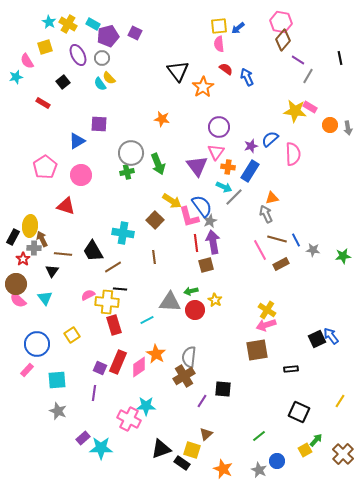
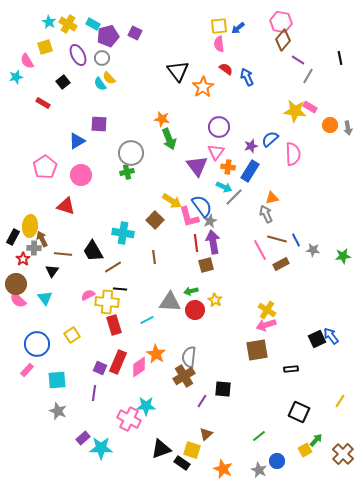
green arrow at (158, 164): moved 11 px right, 25 px up
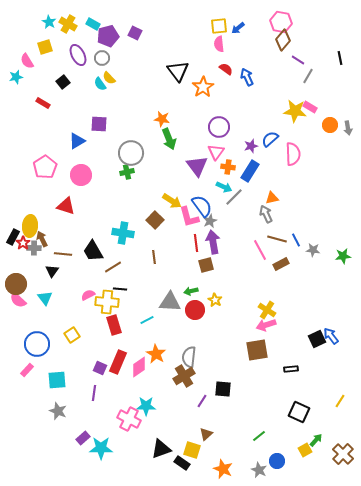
red star at (23, 259): moved 16 px up
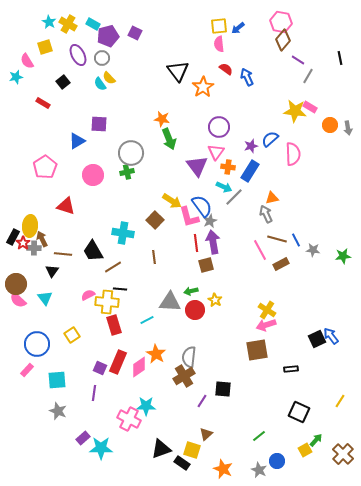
pink circle at (81, 175): moved 12 px right
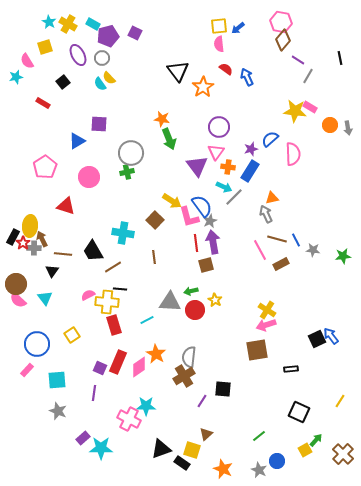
purple star at (251, 146): moved 3 px down
pink circle at (93, 175): moved 4 px left, 2 px down
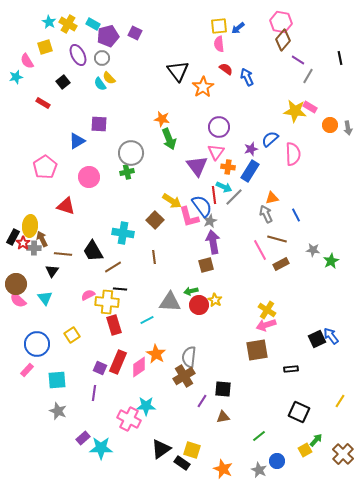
blue line at (296, 240): moved 25 px up
red line at (196, 243): moved 18 px right, 48 px up
green star at (343, 256): moved 12 px left, 5 px down; rotated 21 degrees counterclockwise
red circle at (195, 310): moved 4 px right, 5 px up
brown triangle at (206, 434): moved 17 px right, 17 px up; rotated 32 degrees clockwise
black triangle at (161, 449): rotated 15 degrees counterclockwise
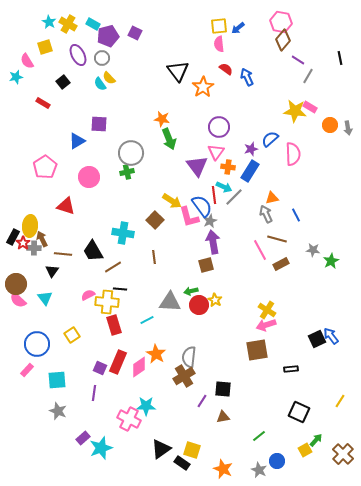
cyan star at (101, 448): rotated 20 degrees counterclockwise
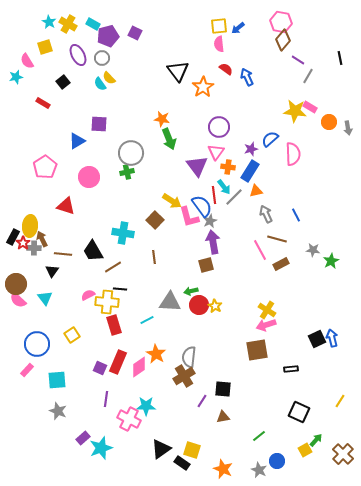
orange circle at (330, 125): moved 1 px left, 3 px up
cyan arrow at (224, 187): rotated 28 degrees clockwise
orange triangle at (272, 198): moved 16 px left, 7 px up
yellow star at (215, 300): moved 6 px down
blue arrow at (331, 336): moved 1 px right, 2 px down; rotated 24 degrees clockwise
purple line at (94, 393): moved 12 px right, 6 px down
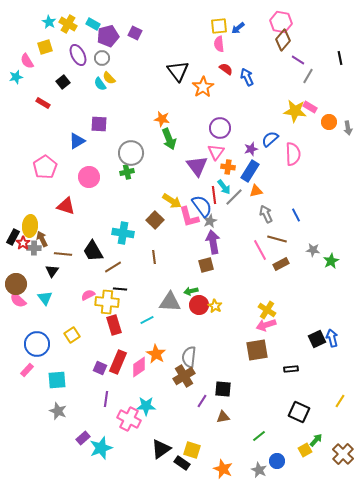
purple circle at (219, 127): moved 1 px right, 1 px down
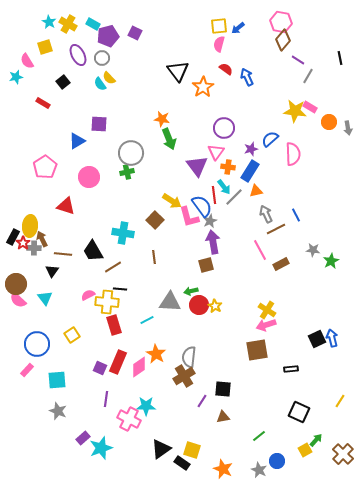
pink semicircle at (219, 44): rotated 21 degrees clockwise
purple circle at (220, 128): moved 4 px right
brown line at (277, 239): moved 1 px left, 10 px up; rotated 42 degrees counterclockwise
